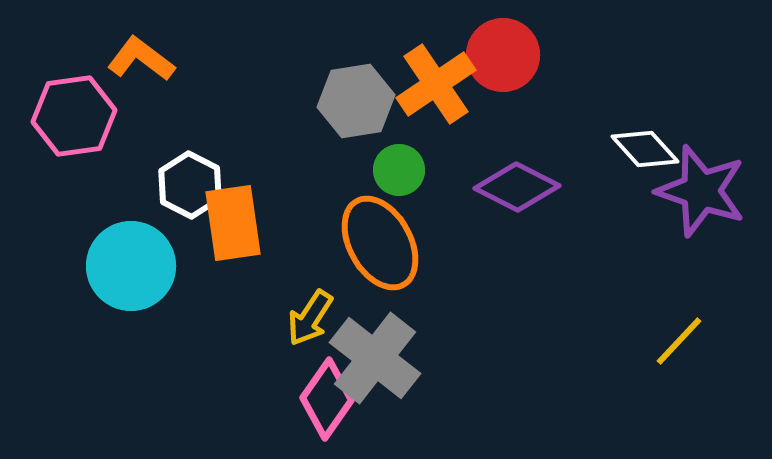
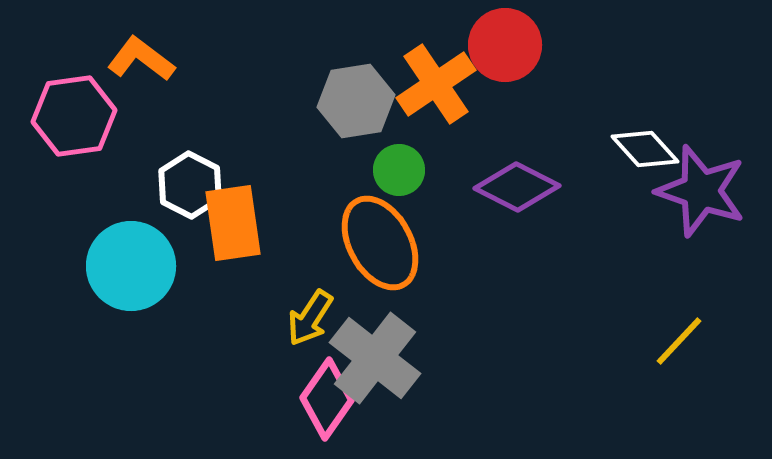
red circle: moved 2 px right, 10 px up
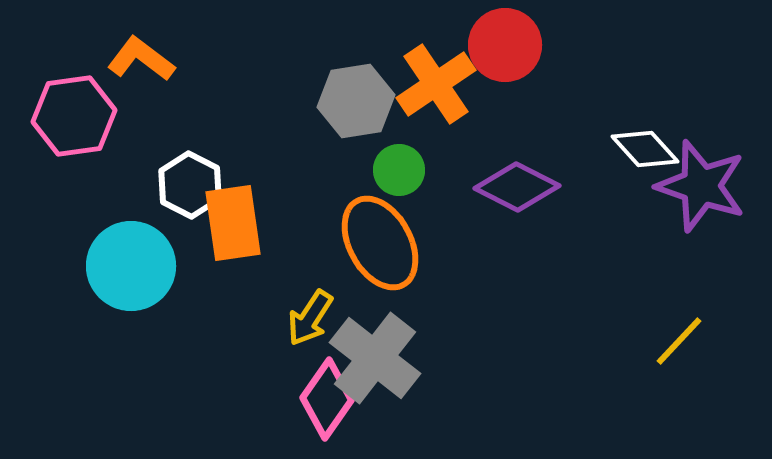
purple star: moved 5 px up
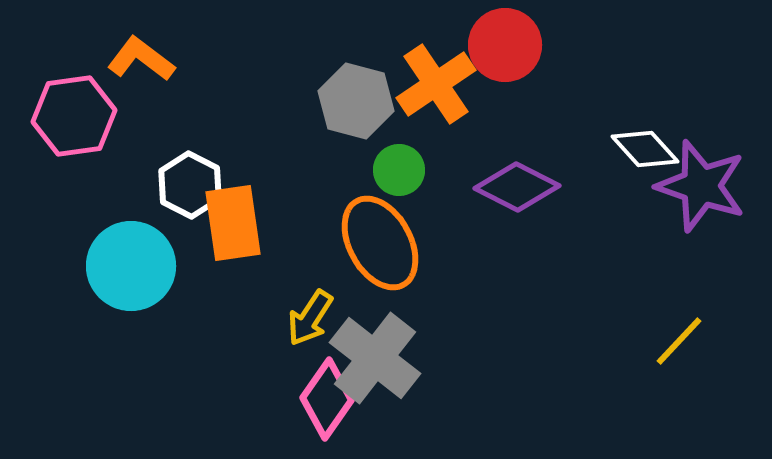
gray hexagon: rotated 24 degrees clockwise
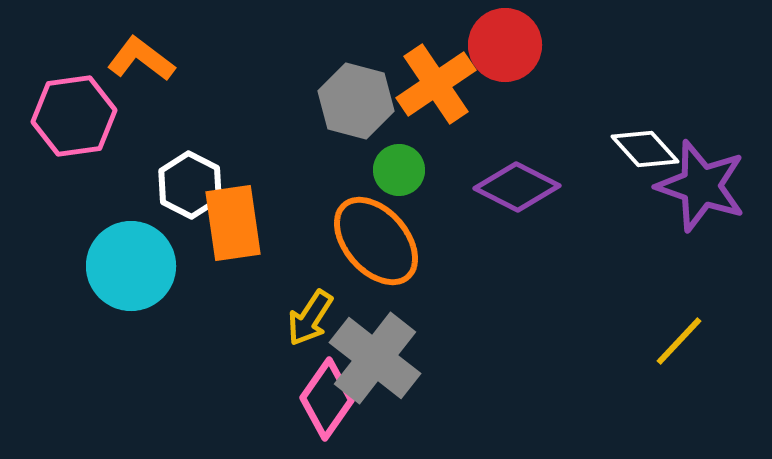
orange ellipse: moved 4 px left, 2 px up; rotated 12 degrees counterclockwise
